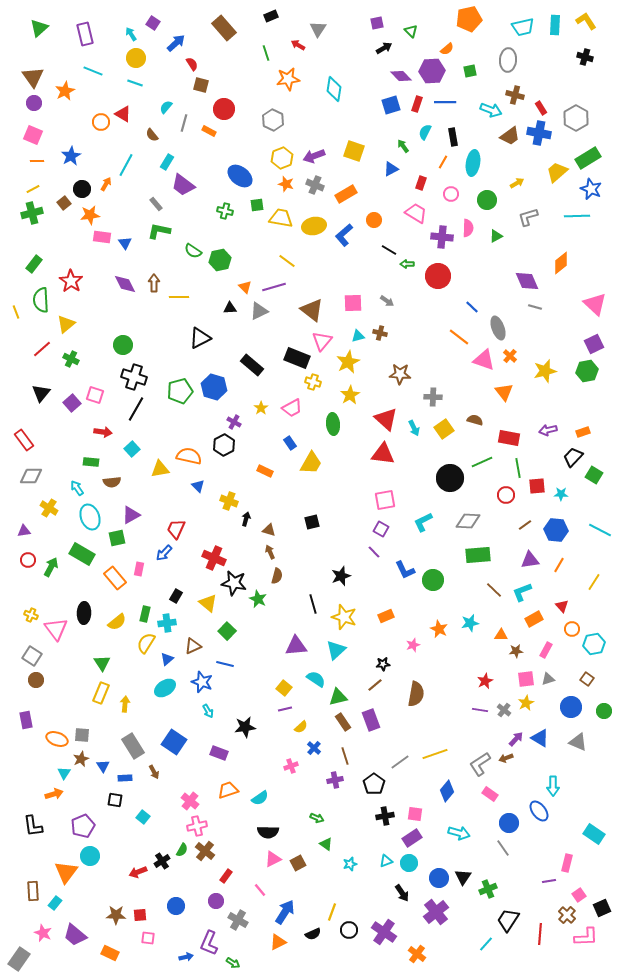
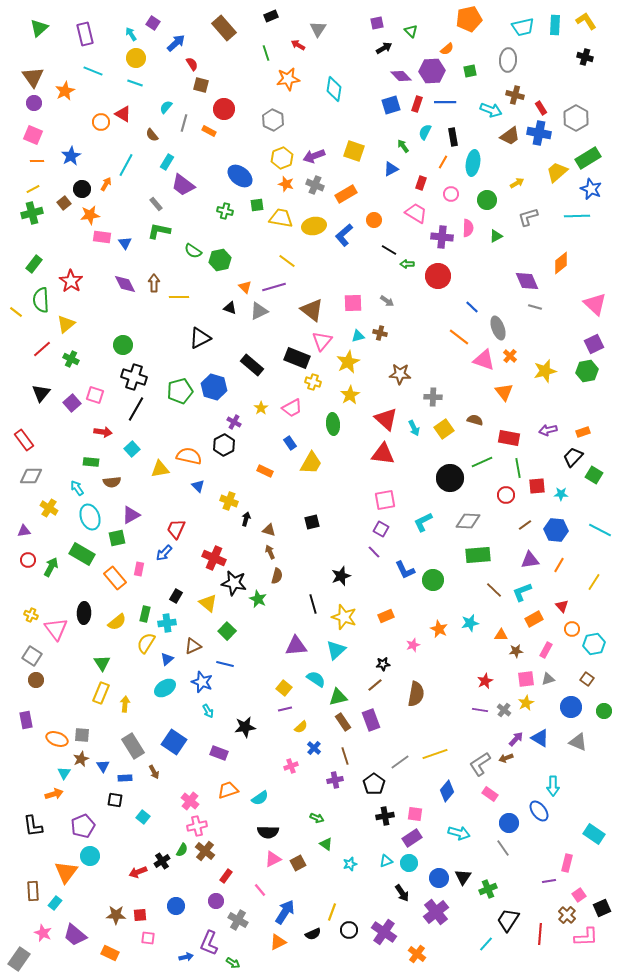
black triangle at (230, 308): rotated 24 degrees clockwise
yellow line at (16, 312): rotated 32 degrees counterclockwise
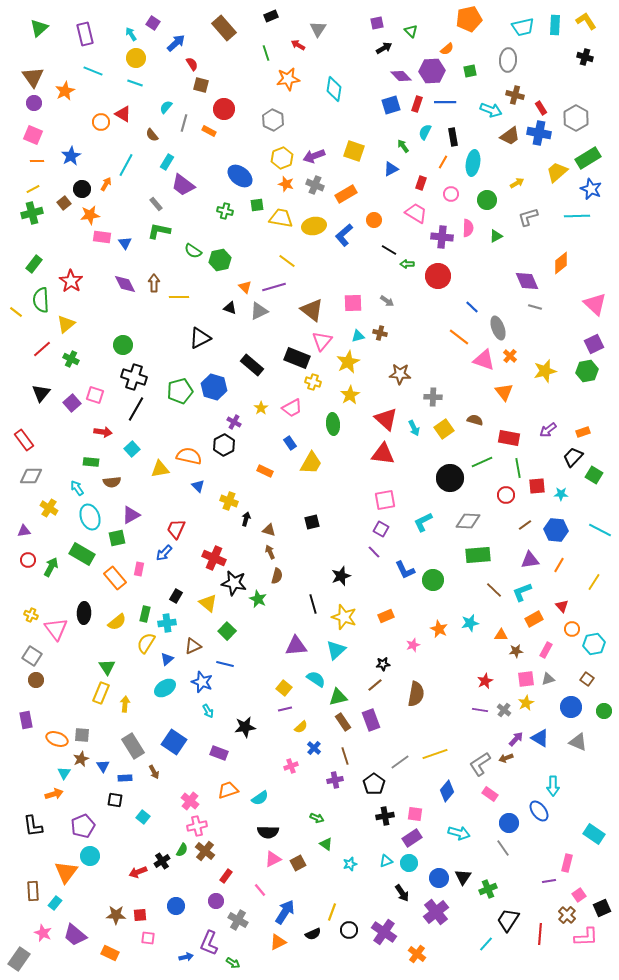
purple arrow at (548, 430): rotated 24 degrees counterclockwise
green triangle at (102, 663): moved 5 px right, 4 px down
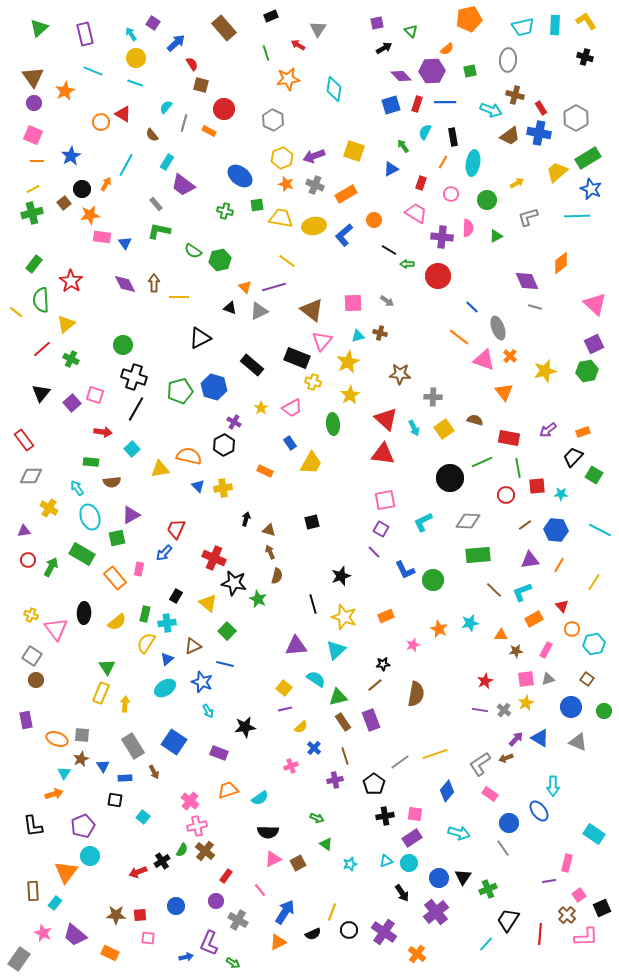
yellow cross at (229, 501): moved 6 px left, 13 px up; rotated 30 degrees counterclockwise
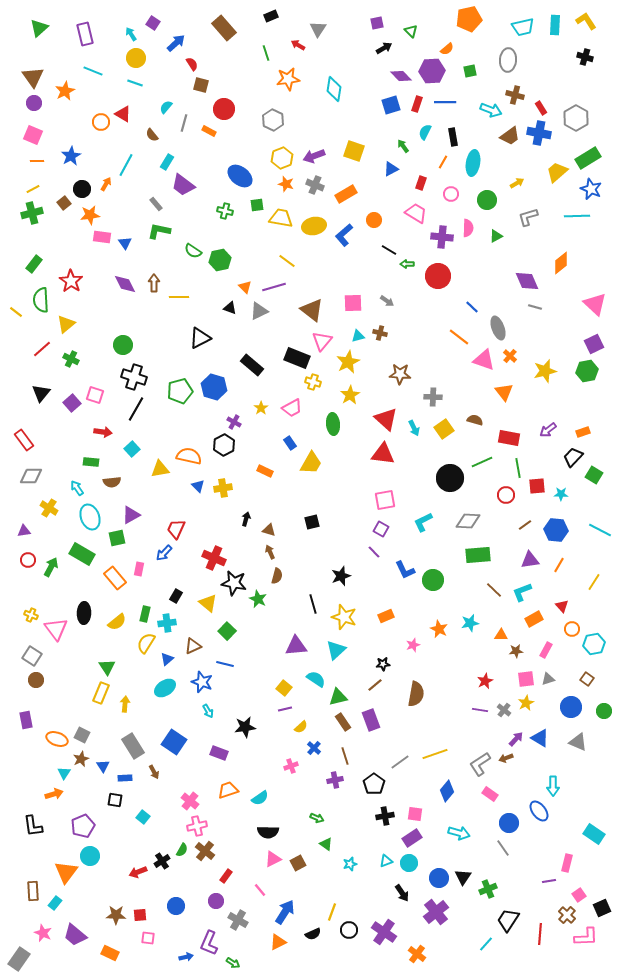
gray square at (82, 735): rotated 21 degrees clockwise
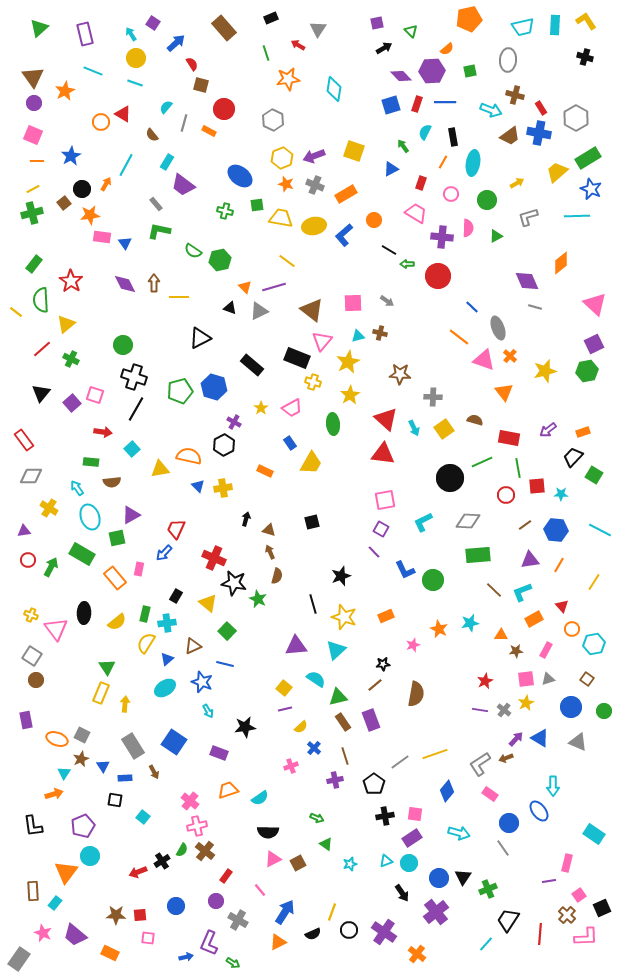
black rectangle at (271, 16): moved 2 px down
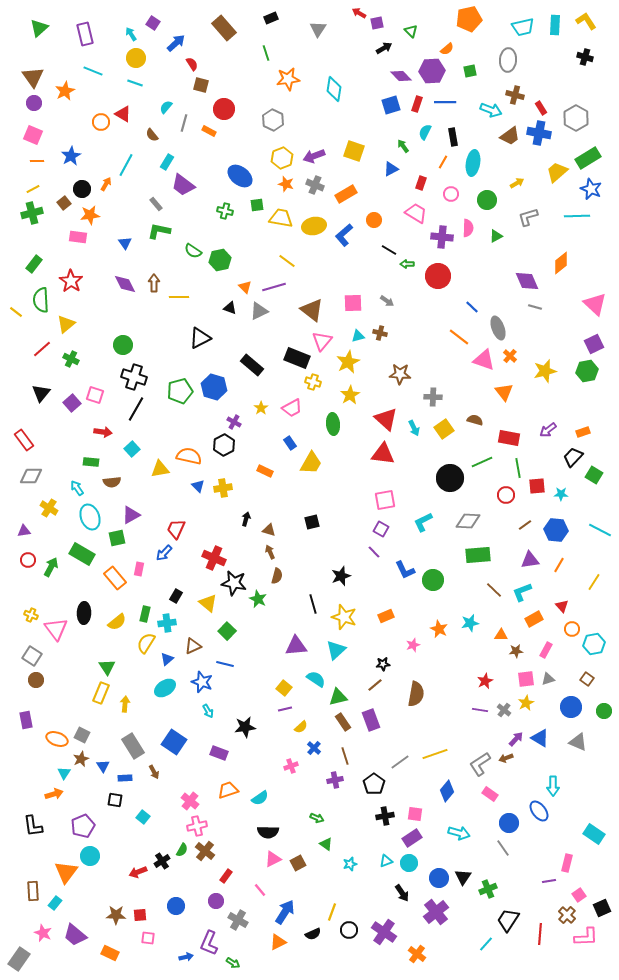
red arrow at (298, 45): moved 61 px right, 32 px up
pink rectangle at (102, 237): moved 24 px left
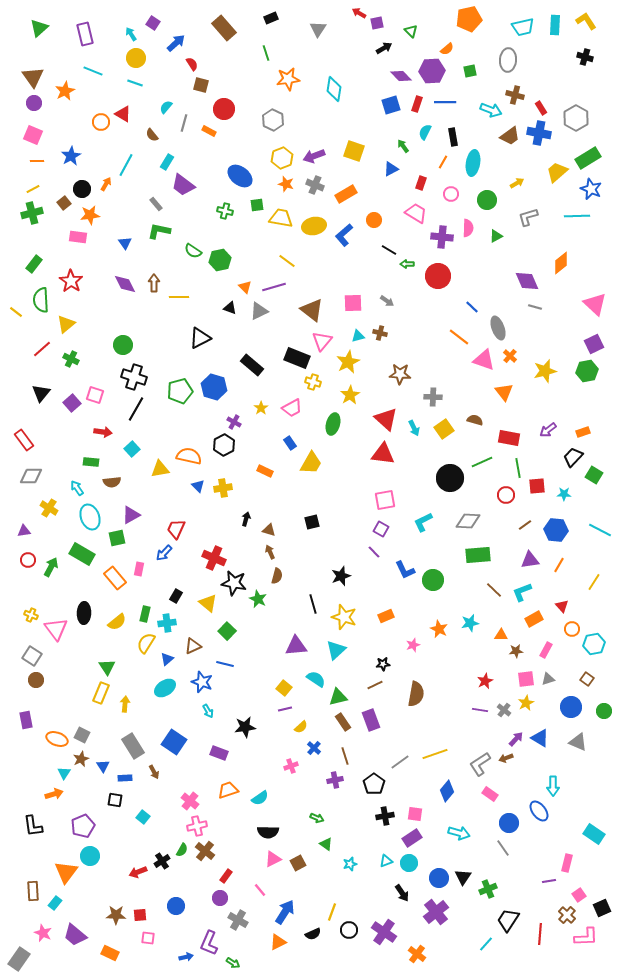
green ellipse at (333, 424): rotated 20 degrees clockwise
cyan star at (561, 494): moved 3 px right
brown line at (375, 685): rotated 14 degrees clockwise
purple circle at (216, 901): moved 4 px right, 3 px up
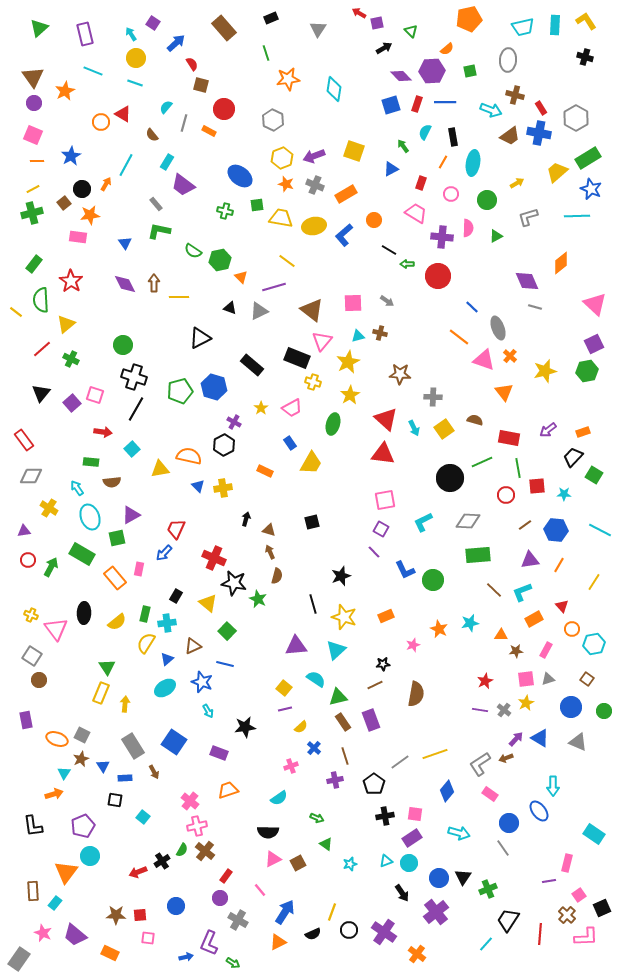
orange triangle at (245, 287): moved 4 px left, 10 px up
brown circle at (36, 680): moved 3 px right
cyan semicircle at (260, 798): moved 19 px right
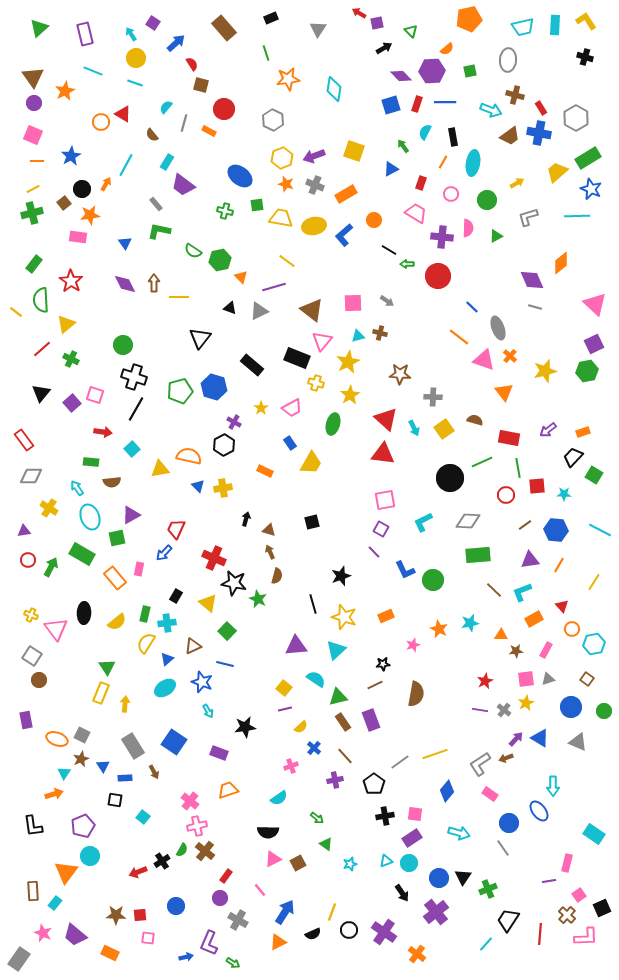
purple diamond at (527, 281): moved 5 px right, 1 px up
black triangle at (200, 338): rotated 25 degrees counterclockwise
yellow cross at (313, 382): moved 3 px right, 1 px down
brown line at (345, 756): rotated 24 degrees counterclockwise
green arrow at (317, 818): rotated 16 degrees clockwise
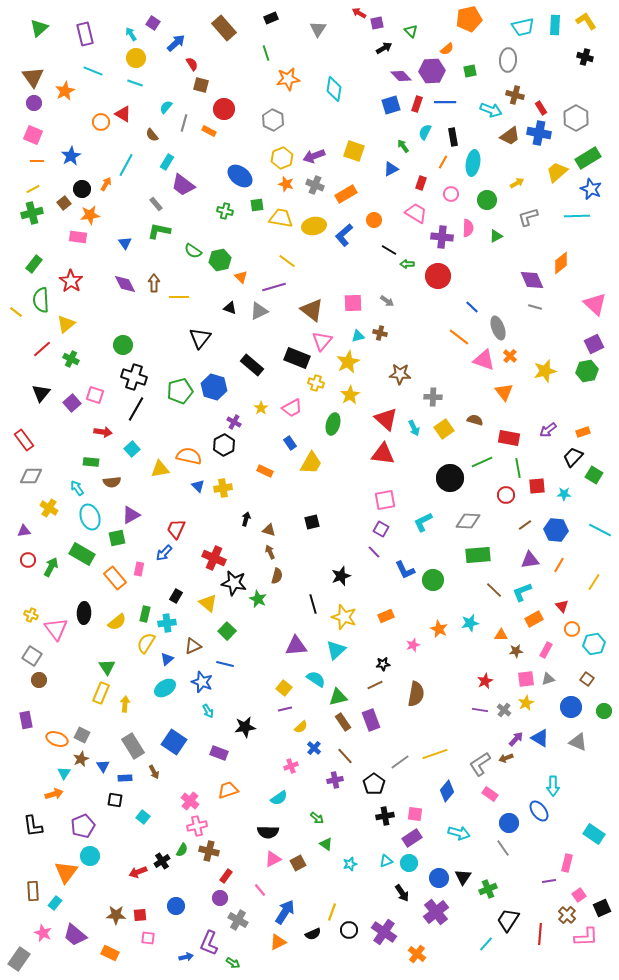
brown cross at (205, 851): moved 4 px right; rotated 24 degrees counterclockwise
